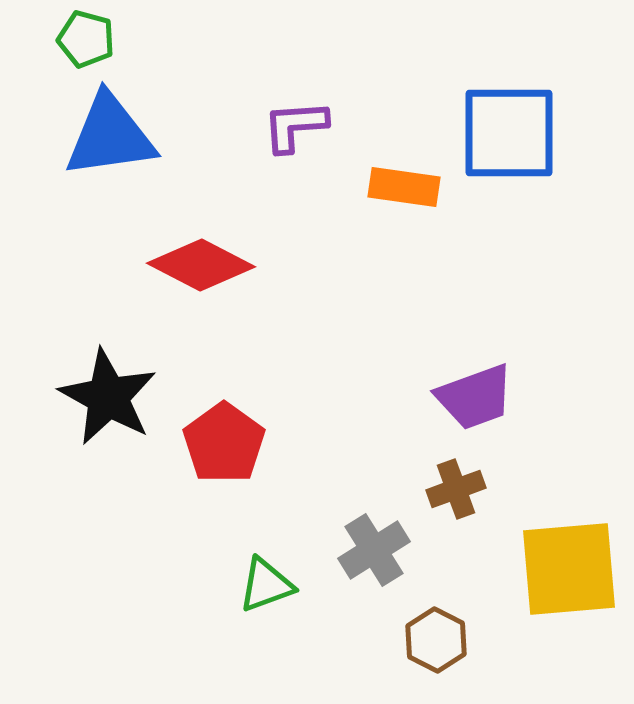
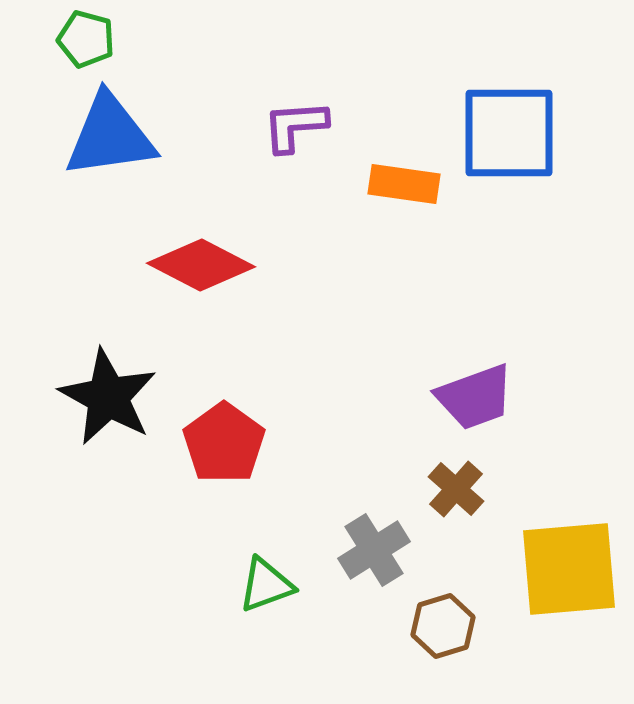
orange rectangle: moved 3 px up
brown cross: rotated 28 degrees counterclockwise
brown hexagon: moved 7 px right, 14 px up; rotated 16 degrees clockwise
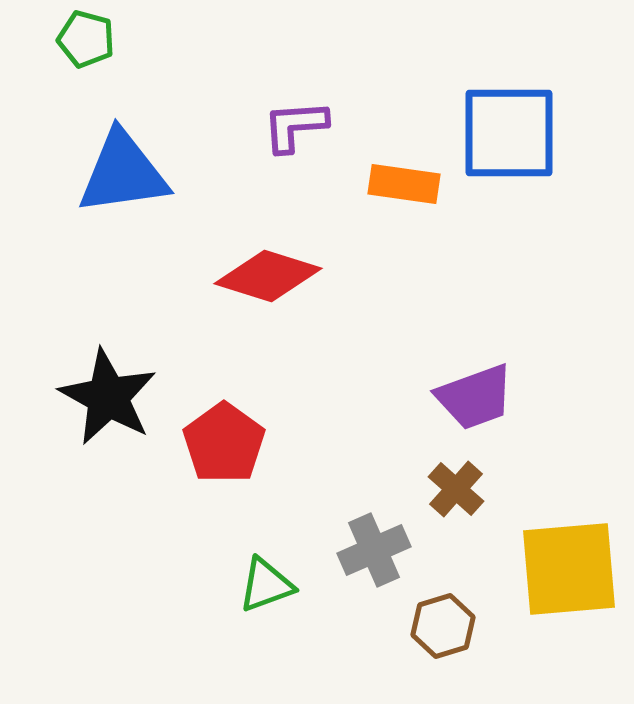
blue triangle: moved 13 px right, 37 px down
red diamond: moved 67 px right, 11 px down; rotated 10 degrees counterclockwise
gray cross: rotated 8 degrees clockwise
